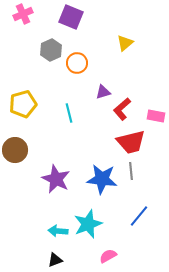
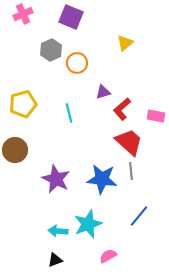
red trapezoid: moved 2 px left; rotated 124 degrees counterclockwise
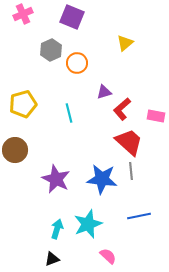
purple square: moved 1 px right
purple triangle: moved 1 px right
blue line: rotated 40 degrees clockwise
cyan arrow: moved 1 px left, 2 px up; rotated 102 degrees clockwise
pink semicircle: rotated 72 degrees clockwise
black triangle: moved 3 px left, 1 px up
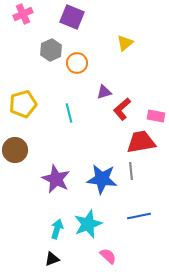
red trapezoid: moved 12 px right; rotated 52 degrees counterclockwise
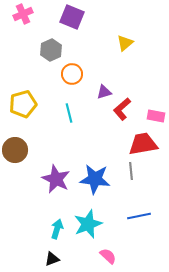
orange circle: moved 5 px left, 11 px down
red trapezoid: moved 2 px right, 2 px down
blue star: moved 7 px left
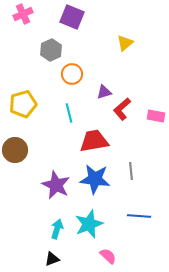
red trapezoid: moved 49 px left, 3 px up
purple star: moved 6 px down
blue line: rotated 15 degrees clockwise
cyan star: moved 1 px right
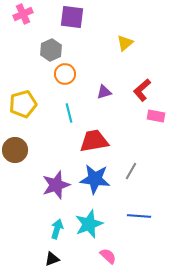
purple square: rotated 15 degrees counterclockwise
orange circle: moved 7 px left
red L-shape: moved 20 px right, 19 px up
gray line: rotated 36 degrees clockwise
purple star: rotated 28 degrees clockwise
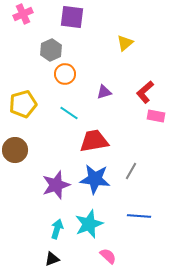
red L-shape: moved 3 px right, 2 px down
cyan line: rotated 42 degrees counterclockwise
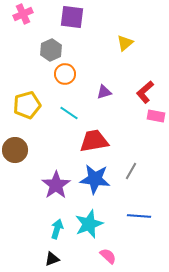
yellow pentagon: moved 4 px right, 1 px down
purple star: rotated 16 degrees counterclockwise
